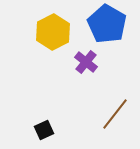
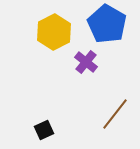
yellow hexagon: moved 1 px right
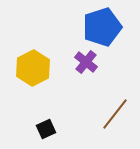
blue pentagon: moved 5 px left, 3 px down; rotated 24 degrees clockwise
yellow hexagon: moved 21 px left, 36 px down
black square: moved 2 px right, 1 px up
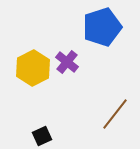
purple cross: moved 19 px left
black square: moved 4 px left, 7 px down
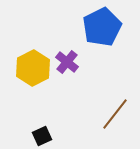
blue pentagon: rotated 9 degrees counterclockwise
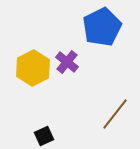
black square: moved 2 px right
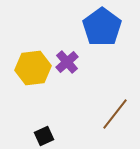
blue pentagon: rotated 9 degrees counterclockwise
purple cross: rotated 10 degrees clockwise
yellow hexagon: rotated 20 degrees clockwise
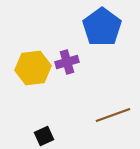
purple cross: rotated 25 degrees clockwise
brown line: moved 2 px left, 1 px down; rotated 32 degrees clockwise
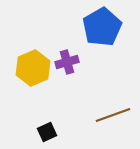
blue pentagon: rotated 6 degrees clockwise
yellow hexagon: rotated 16 degrees counterclockwise
black square: moved 3 px right, 4 px up
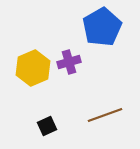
purple cross: moved 2 px right
brown line: moved 8 px left
black square: moved 6 px up
